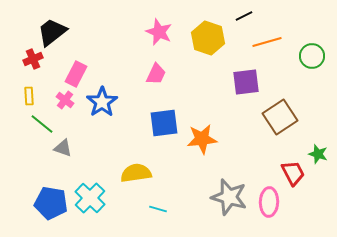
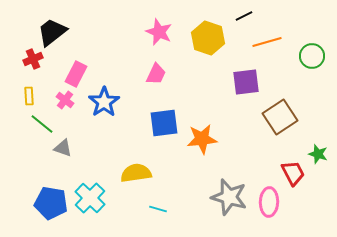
blue star: moved 2 px right
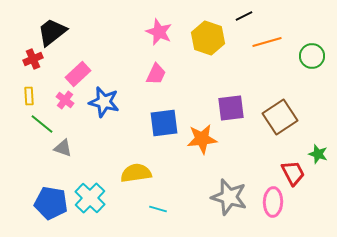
pink rectangle: moved 2 px right; rotated 20 degrees clockwise
purple square: moved 15 px left, 26 px down
blue star: rotated 24 degrees counterclockwise
pink ellipse: moved 4 px right
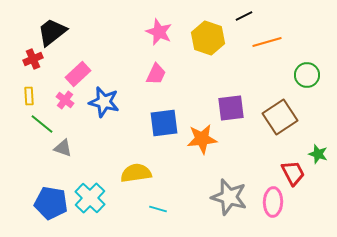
green circle: moved 5 px left, 19 px down
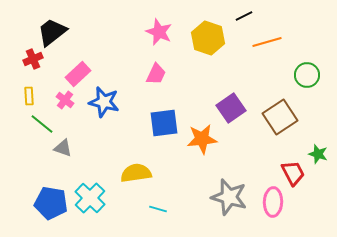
purple square: rotated 28 degrees counterclockwise
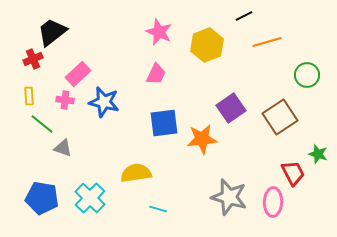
yellow hexagon: moved 1 px left, 7 px down; rotated 20 degrees clockwise
pink cross: rotated 30 degrees counterclockwise
blue pentagon: moved 9 px left, 5 px up
